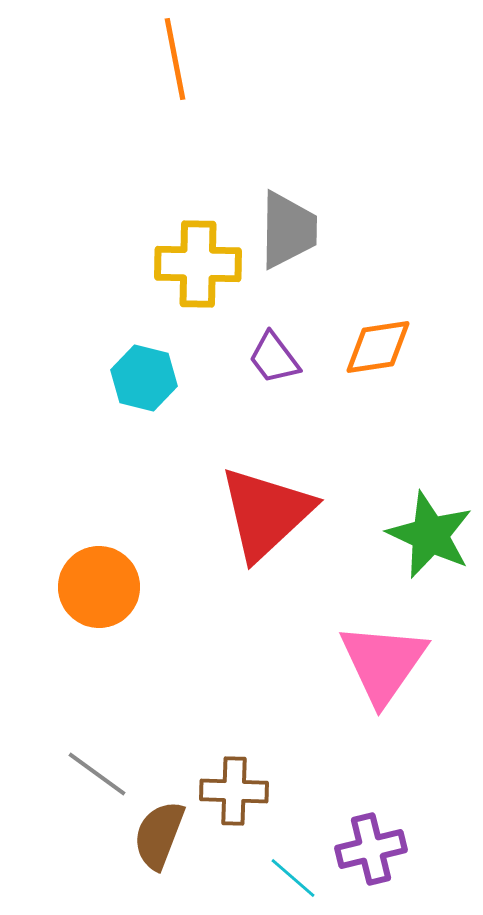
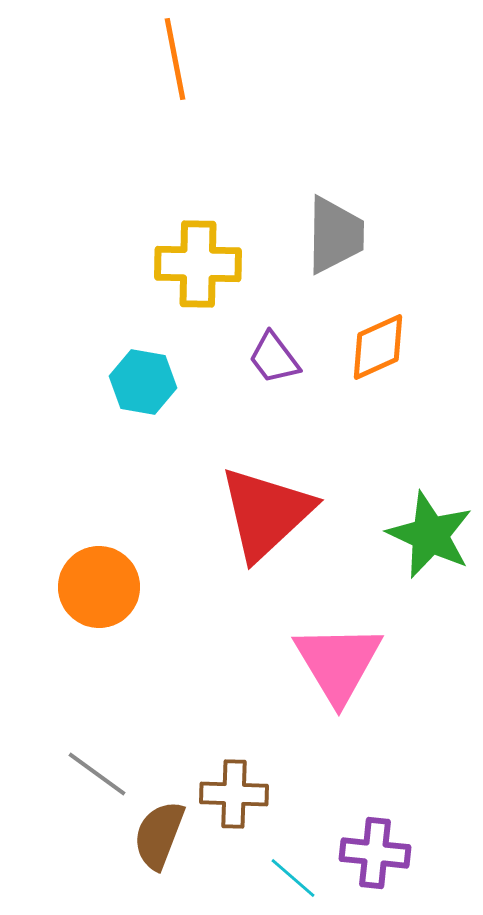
gray trapezoid: moved 47 px right, 5 px down
orange diamond: rotated 16 degrees counterclockwise
cyan hexagon: moved 1 px left, 4 px down; rotated 4 degrees counterclockwise
pink triangle: moved 45 px left; rotated 6 degrees counterclockwise
brown cross: moved 3 px down
purple cross: moved 4 px right, 4 px down; rotated 20 degrees clockwise
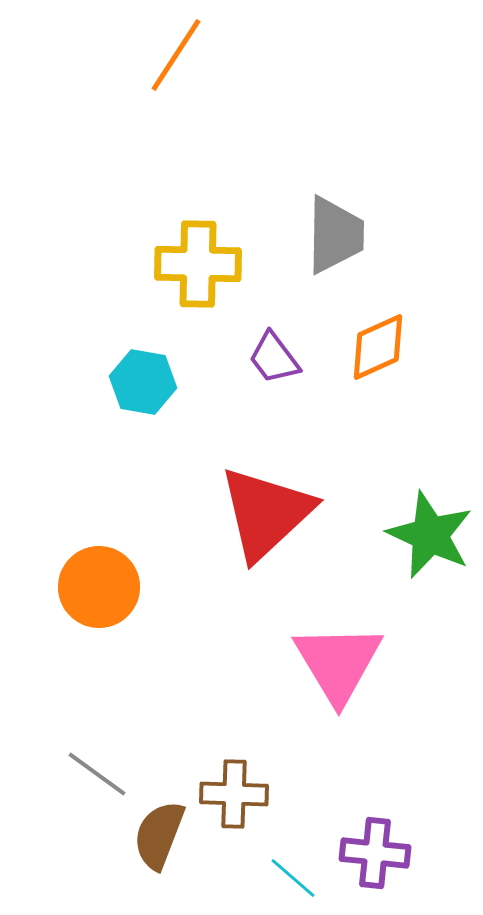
orange line: moved 1 px right, 4 px up; rotated 44 degrees clockwise
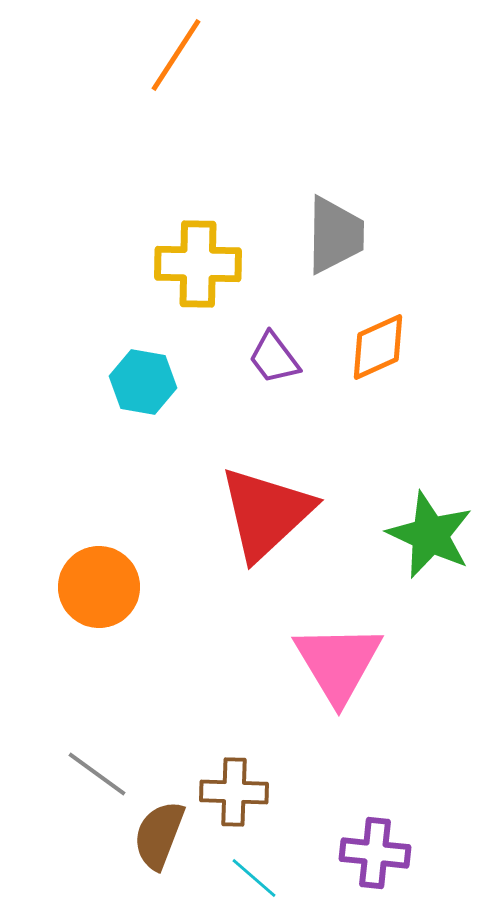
brown cross: moved 2 px up
cyan line: moved 39 px left
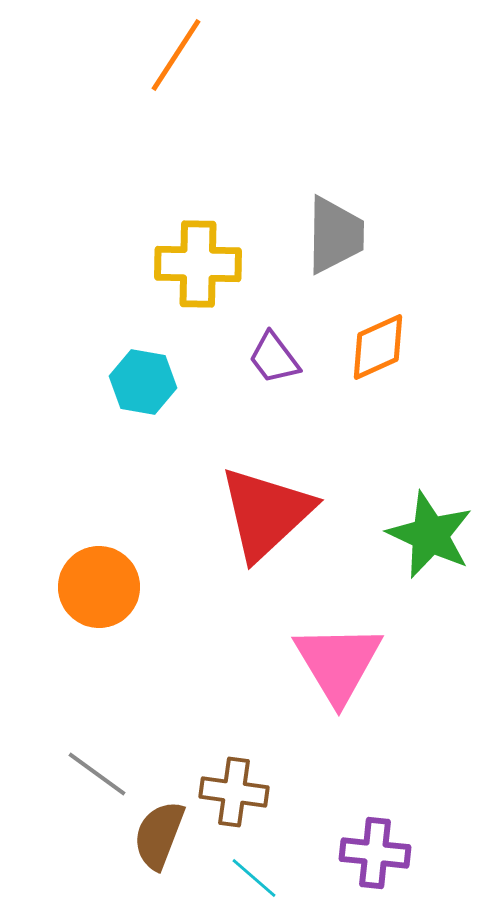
brown cross: rotated 6 degrees clockwise
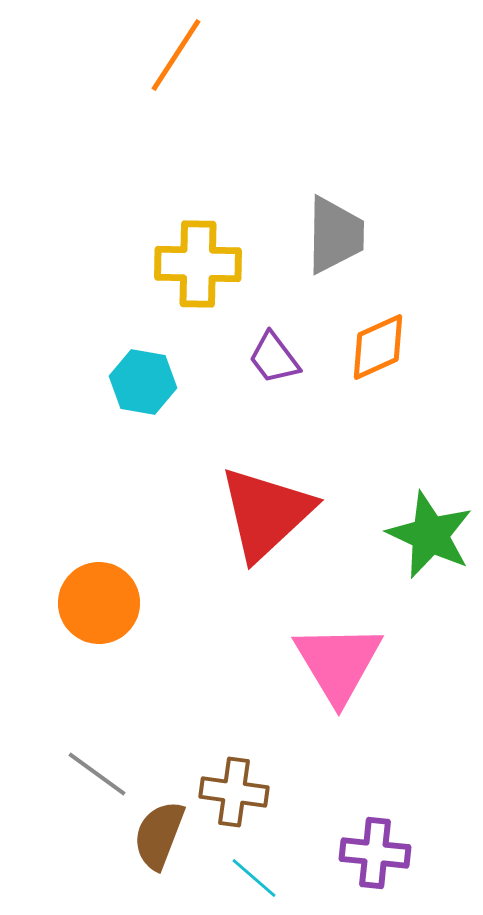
orange circle: moved 16 px down
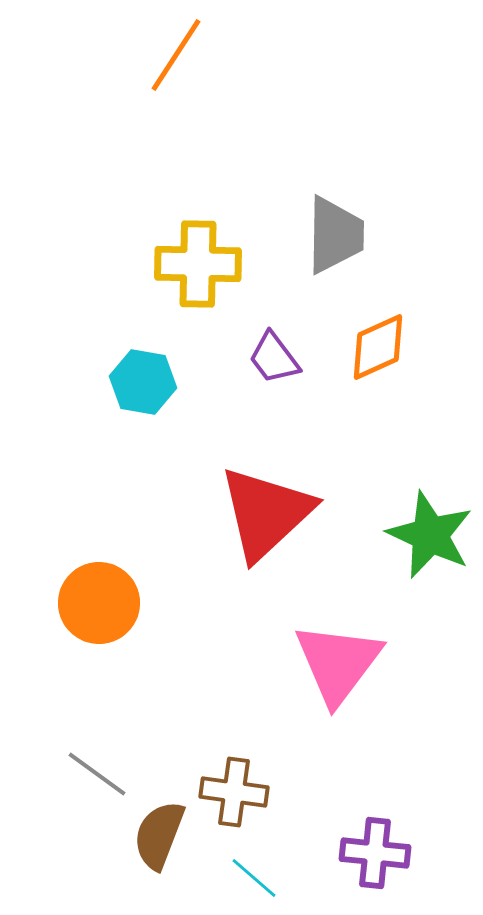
pink triangle: rotated 8 degrees clockwise
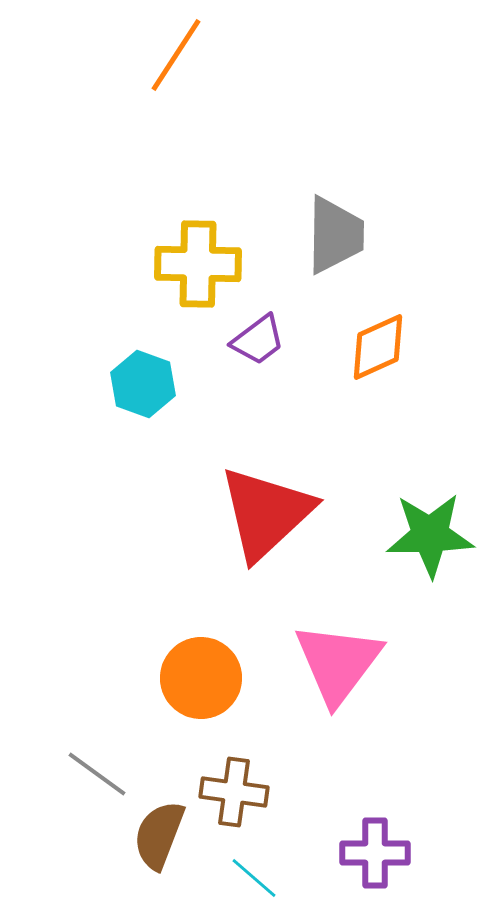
purple trapezoid: moved 16 px left, 18 px up; rotated 90 degrees counterclockwise
cyan hexagon: moved 2 px down; rotated 10 degrees clockwise
green star: rotated 26 degrees counterclockwise
orange circle: moved 102 px right, 75 px down
purple cross: rotated 6 degrees counterclockwise
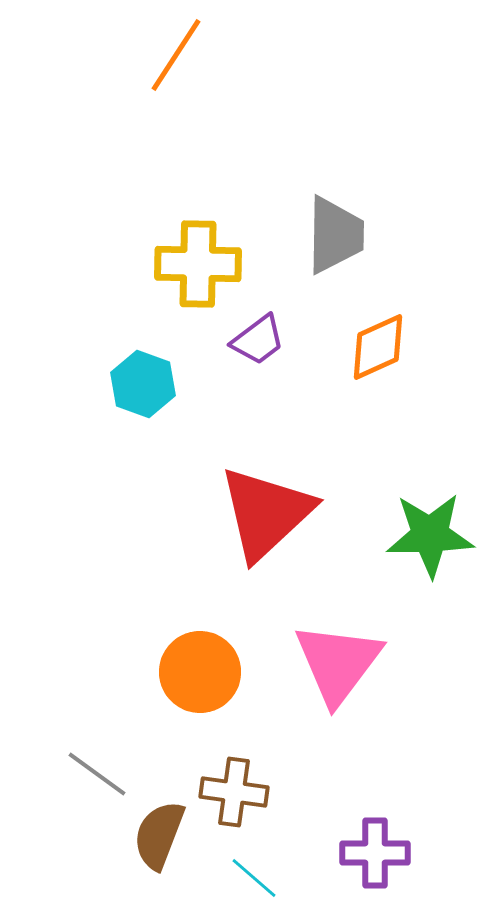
orange circle: moved 1 px left, 6 px up
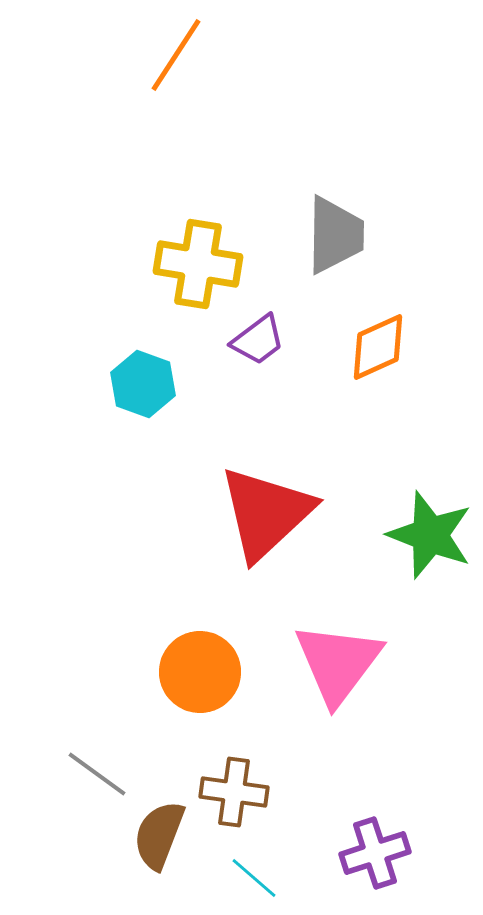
yellow cross: rotated 8 degrees clockwise
green star: rotated 22 degrees clockwise
purple cross: rotated 18 degrees counterclockwise
